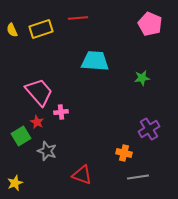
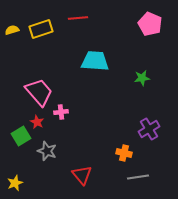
yellow semicircle: rotated 96 degrees clockwise
red triangle: rotated 30 degrees clockwise
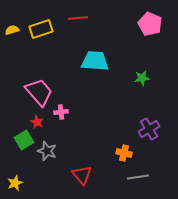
green square: moved 3 px right, 4 px down
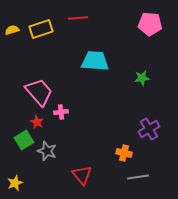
pink pentagon: rotated 20 degrees counterclockwise
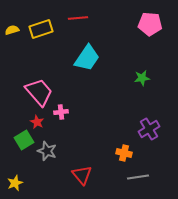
cyan trapezoid: moved 8 px left, 3 px up; rotated 120 degrees clockwise
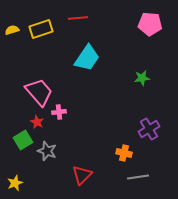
pink cross: moved 2 px left
green square: moved 1 px left
red triangle: rotated 25 degrees clockwise
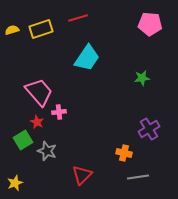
red line: rotated 12 degrees counterclockwise
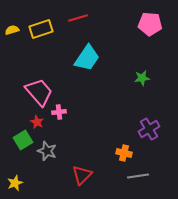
gray line: moved 1 px up
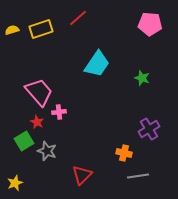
red line: rotated 24 degrees counterclockwise
cyan trapezoid: moved 10 px right, 6 px down
green star: rotated 28 degrees clockwise
green square: moved 1 px right, 1 px down
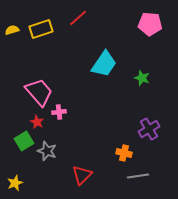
cyan trapezoid: moved 7 px right
